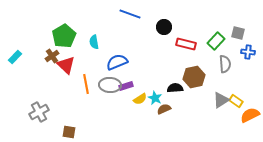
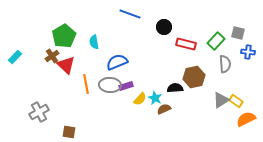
yellow semicircle: rotated 16 degrees counterclockwise
orange semicircle: moved 4 px left, 4 px down
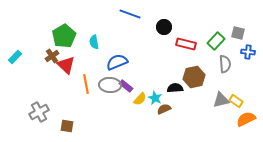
purple rectangle: rotated 56 degrees clockwise
gray triangle: rotated 18 degrees clockwise
brown square: moved 2 px left, 6 px up
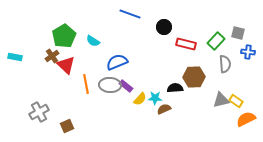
cyan semicircle: moved 1 px left, 1 px up; rotated 48 degrees counterclockwise
cyan rectangle: rotated 56 degrees clockwise
brown hexagon: rotated 10 degrees clockwise
cyan star: rotated 24 degrees counterclockwise
brown square: rotated 32 degrees counterclockwise
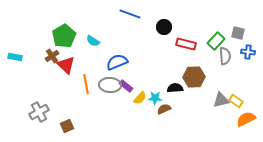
gray semicircle: moved 8 px up
yellow semicircle: moved 1 px up
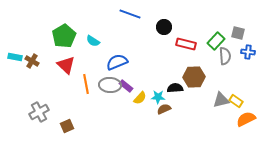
brown cross: moved 20 px left, 5 px down; rotated 24 degrees counterclockwise
cyan star: moved 3 px right, 1 px up
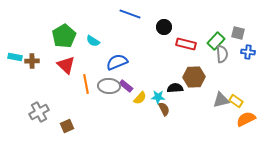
gray semicircle: moved 3 px left, 2 px up
brown cross: rotated 32 degrees counterclockwise
gray ellipse: moved 1 px left, 1 px down
brown semicircle: rotated 88 degrees clockwise
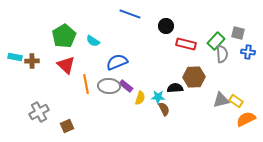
black circle: moved 2 px right, 1 px up
yellow semicircle: rotated 24 degrees counterclockwise
